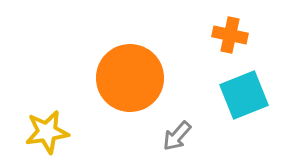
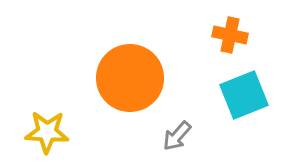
yellow star: rotated 12 degrees clockwise
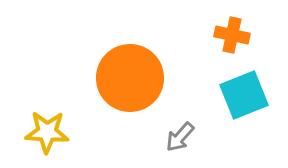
orange cross: moved 2 px right
gray arrow: moved 3 px right, 1 px down
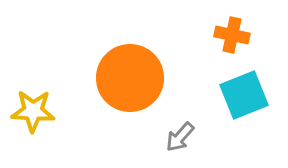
yellow star: moved 14 px left, 21 px up
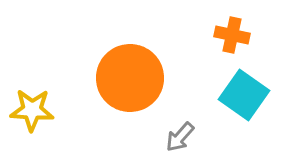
cyan square: rotated 33 degrees counterclockwise
yellow star: moved 1 px left, 1 px up
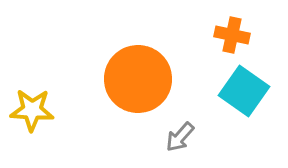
orange circle: moved 8 px right, 1 px down
cyan square: moved 4 px up
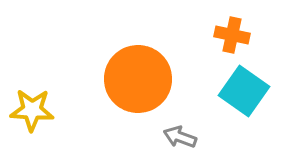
gray arrow: rotated 68 degrees clockwise
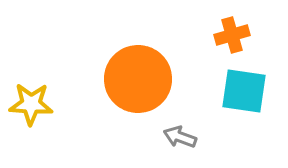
orange cross: rotated 28 degrees counterclockwise
cyan square: rotated 27 degrees counterclockwise
yellow star: moved 1 px left, 6 px up
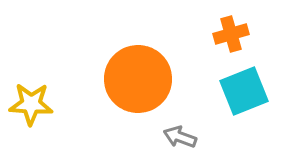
orange cross: moved 1 px left, 1 px up
cyan square: rotated 30 degrees counterclockwise
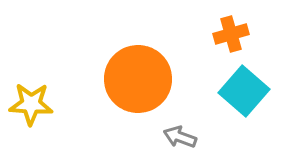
cyan square: rotated 27 degrees counterclockwise
